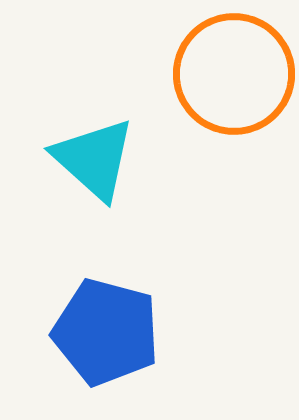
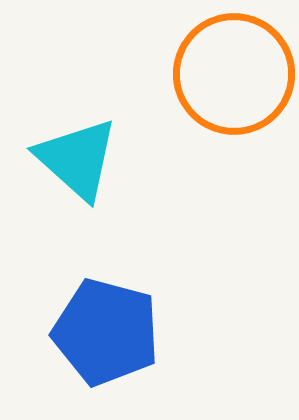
cyan triangle: moved 17 px left
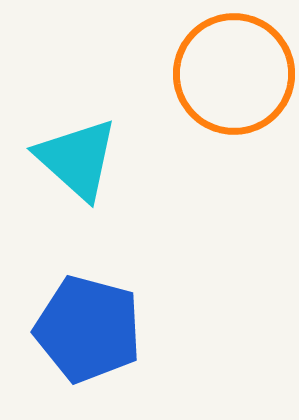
blue pentagon: moved 18 px left, 3 px up
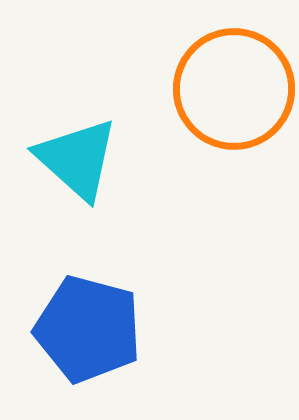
orange circle: moved 15 px down
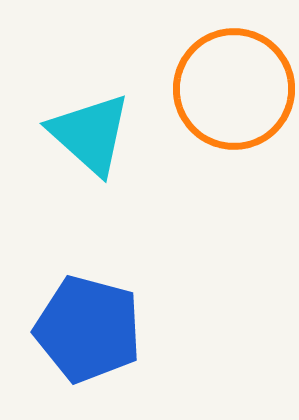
cyan triangle: moved 13 px right, 25 px up
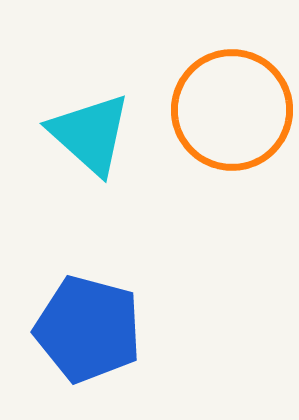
orange circle: moved 2 px left, 21 px down
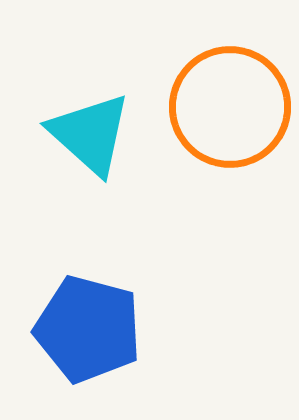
orange circle: moved 2 px left, 3 px up
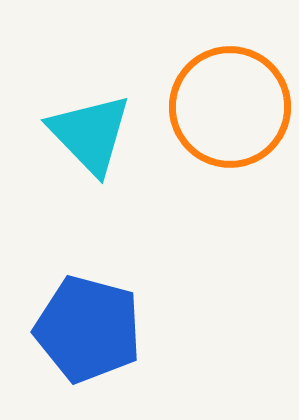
cyan triangle: rotated 4 degrees clockwise
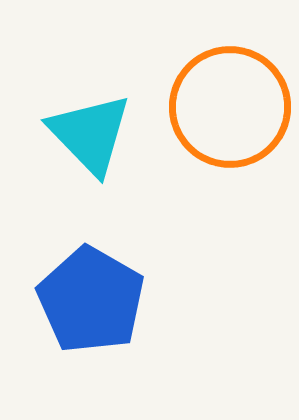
blue pentagon: moved 3 px right, 29 px up; rotated 15 degrees clockwise
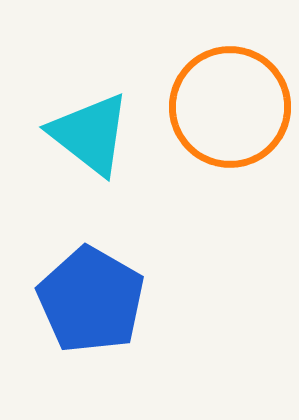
cyan triangle: rotated 8 degrees counterclockwise
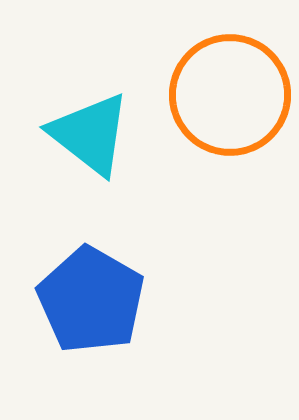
orange circle: moved 12 px up
